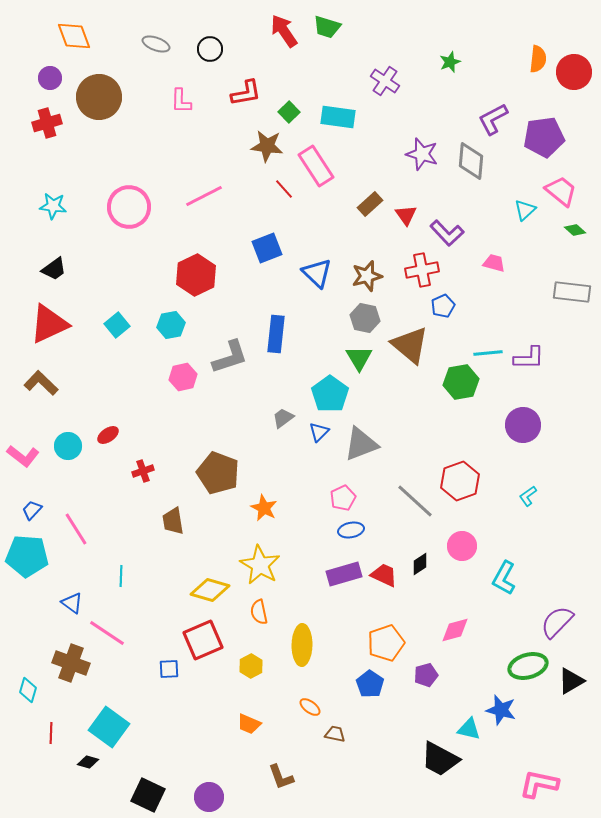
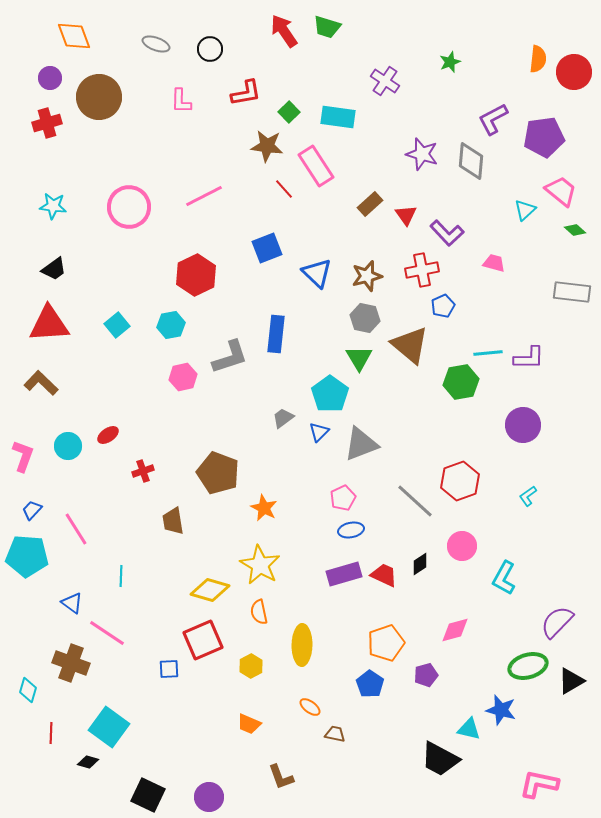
red triangle at (49, 324): rotated 21 degrees clockwise
pink L-shape at (23, 456): rotated 108 degrees counterclockwise
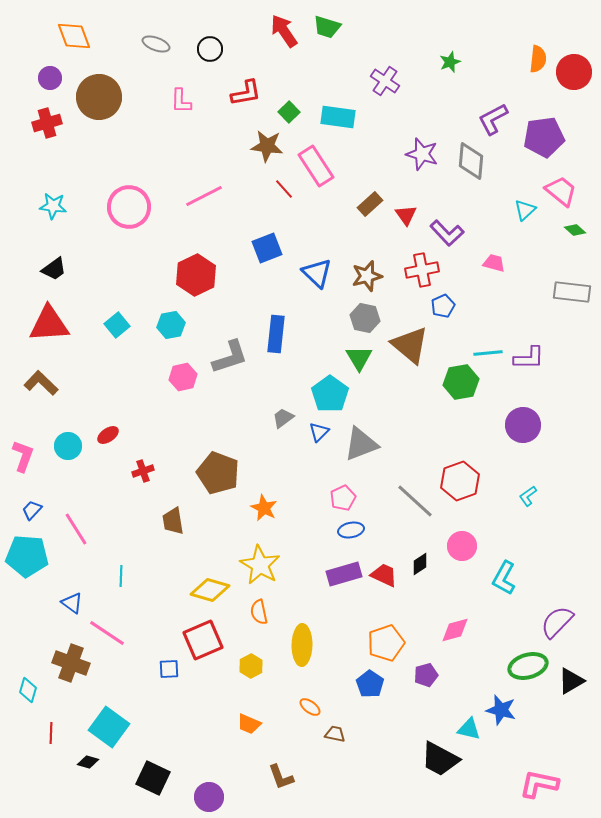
black square at (148, 795): moved 5 px right, 17 px up
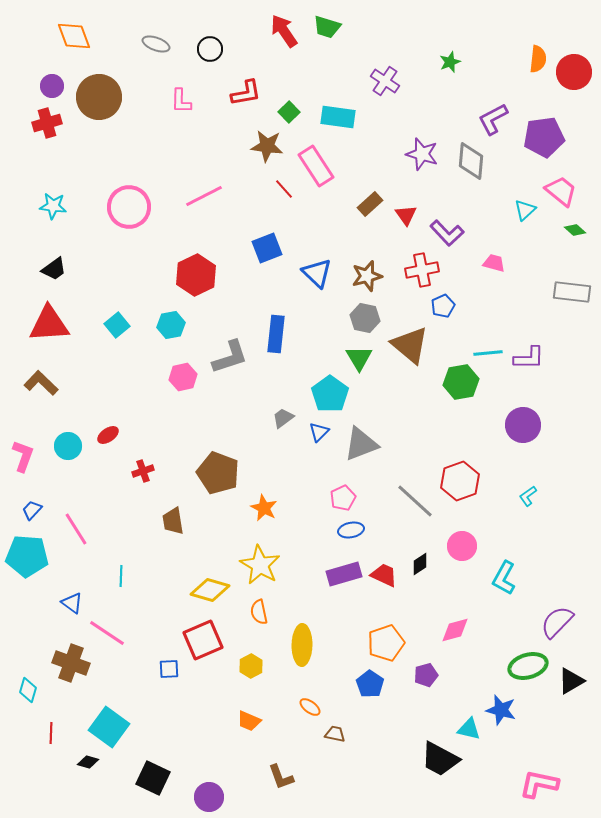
purple circle at (50, 78): moved 2 px right, 8 px down
orange trapezoid at (249, 724): moved 3 px up
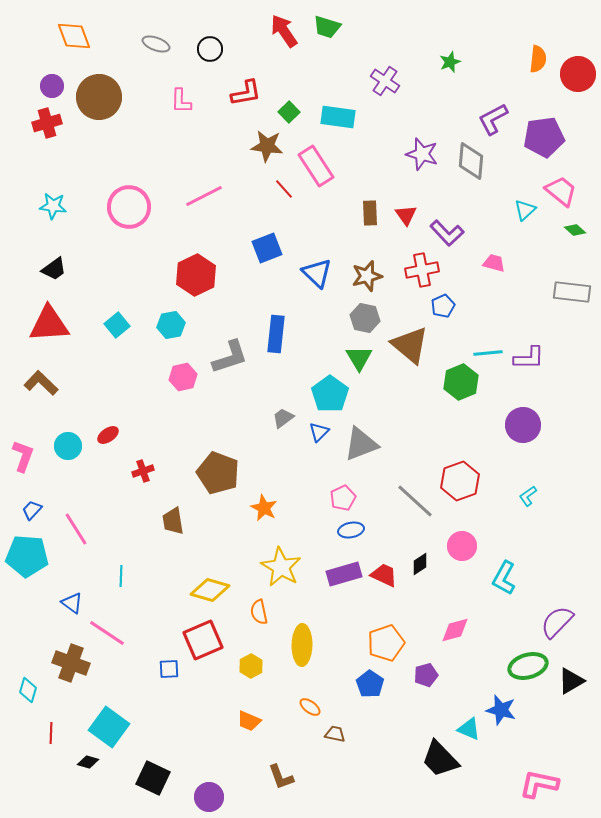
red circle at (574, 72): moved 4 px right, 2 px down
brown rectangle at (370, 204): moved 9 px down; rotated 50 degrees counterclockwise
green hexagon at (461, 382): rotated 12 degrees counterclockwise
yellow star at (260, 565): moved 21 px right, 2 px down
cyan triangle at (469, 729): rotated 10 degrees clockwise
black trapezoid at (440, 759): rotated 18 degrees clockwise
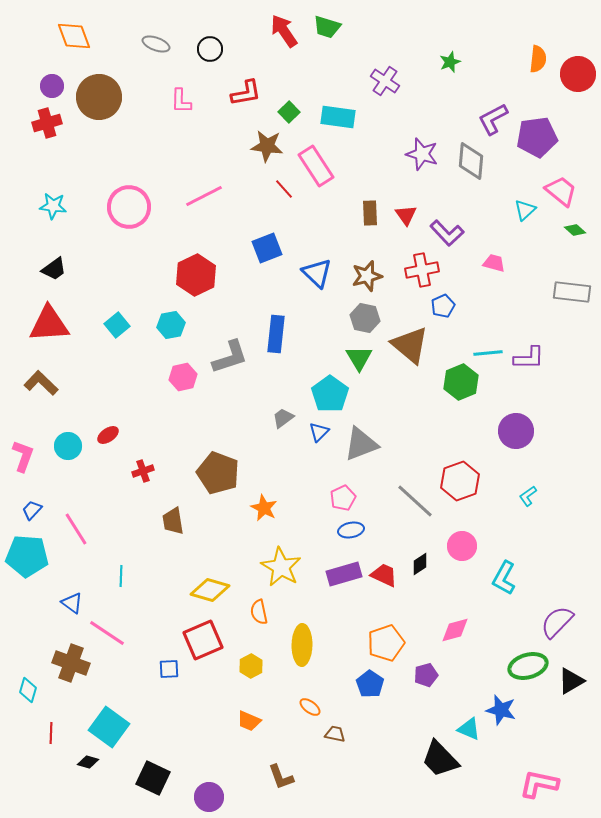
purple pentagon at (544, 137): moved 7 px left
purple circle at (523, 425): moved 7 px left, 6 px down
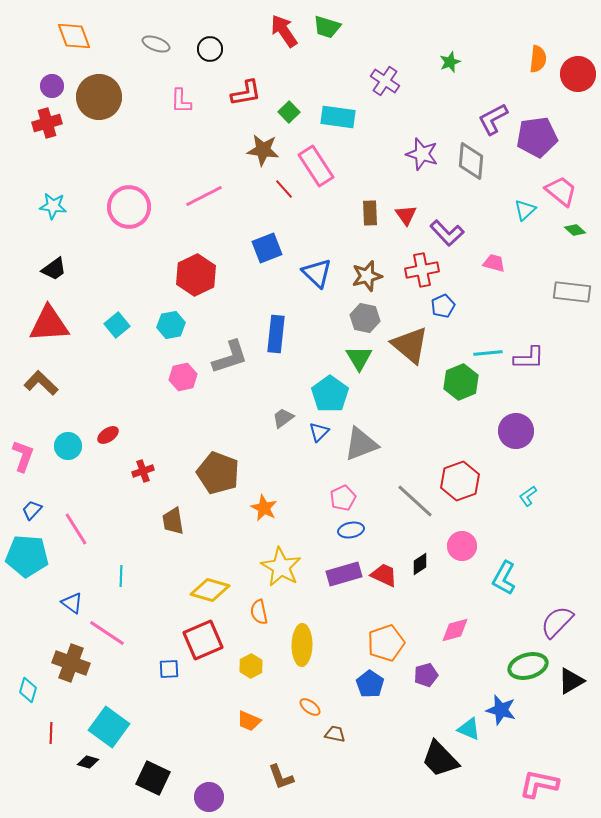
brown star at (267, 146): moved 4 px left, 4 px down
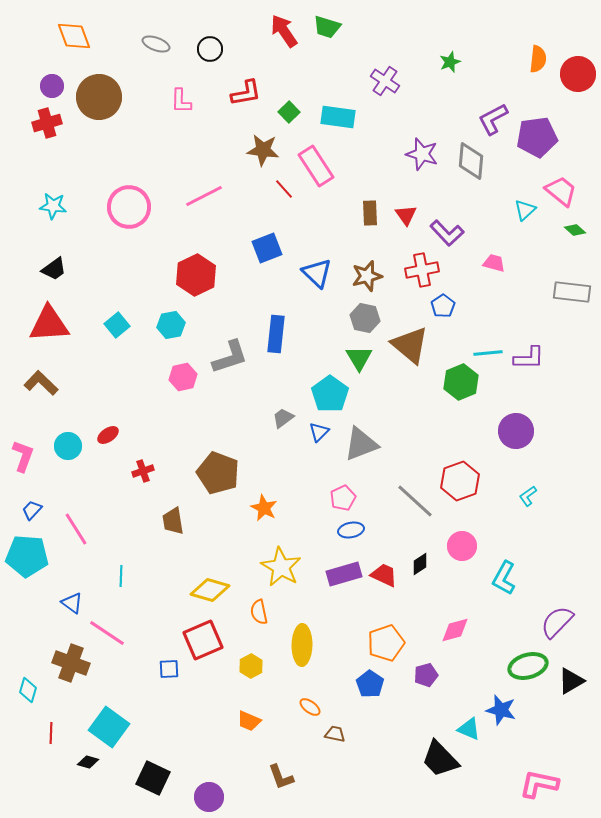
blue pentagon at (443, 306): rotated 10 degrees counterclockwise
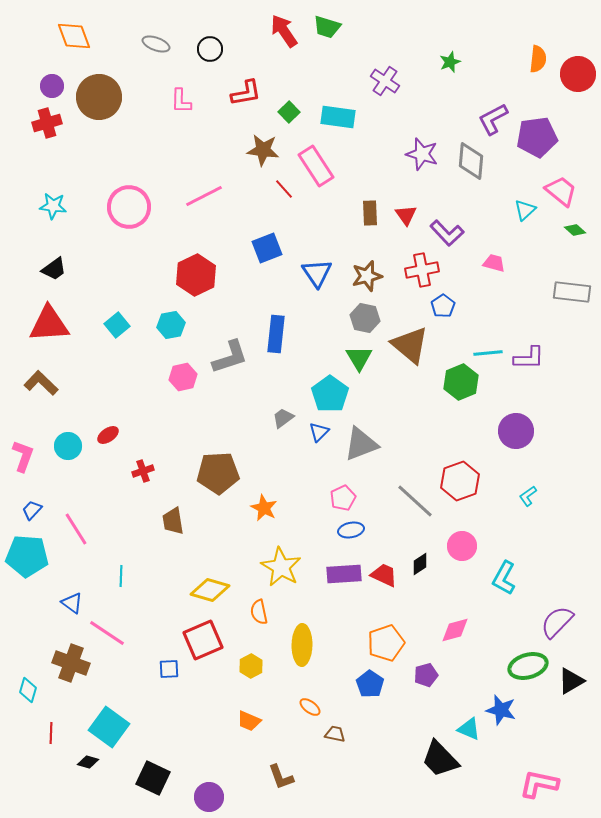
blue triangle at (317, 273): rotated 12 degrees clockwise
brown pentagon at (218, 473): rotated 24 degrees counterclockwise
purple rectangle at (344, 574): rotated 12 degrees clockwise
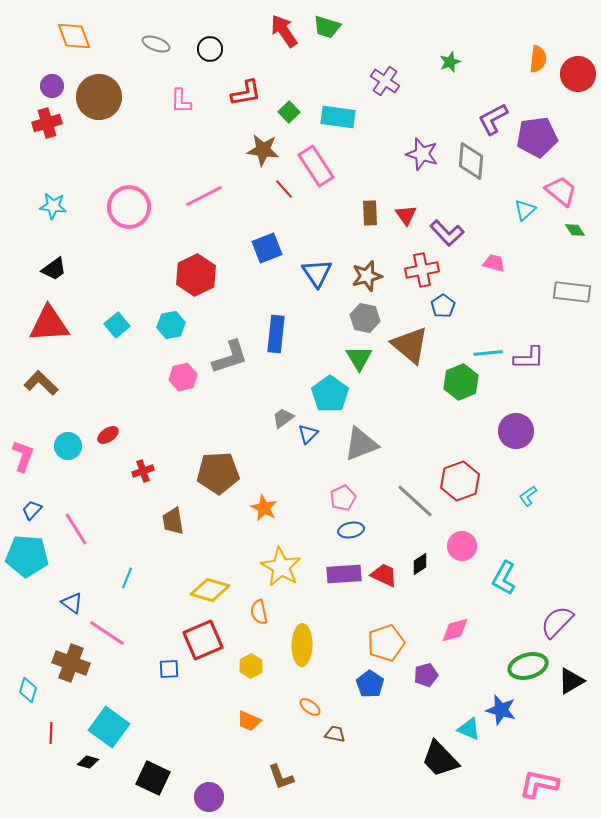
green diamond at (575, 230): rotated 15 degrees clockwise
blue triangle at (319, 432): moved 11 px left, 2 px down
cyan line at (121, 576): moved 6 px right, 2 px down; rotated 20 degrees clockwise
